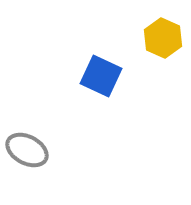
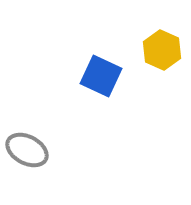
yellow hexagon: moved 1 px left, 12 px down
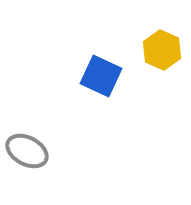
gray ellipse: moved 1 px down
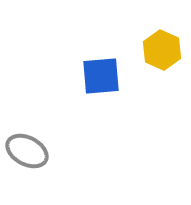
blue square: rotated 30 degrees counterclockwise
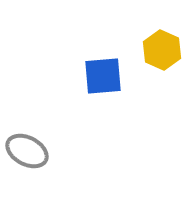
blue square: moved 2 px right
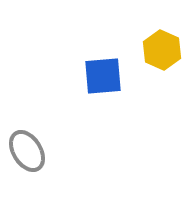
gray ellipse: rotated 30 degrees clockwise
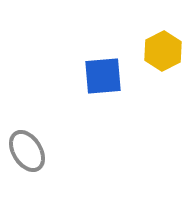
yellow hexagon: moved 1 px right, 1 px down; rotated 9 degrees clockwise
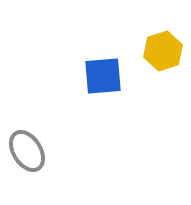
yellow hexagon: rotated 9 degrees clockwise
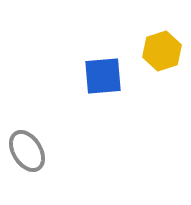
yellow hexagon: moved 1 px left
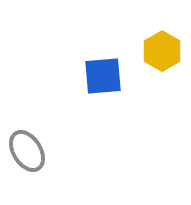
yellow hexagon: rotated 12 degrees counterclockwise
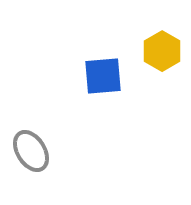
gray ellipse: moved 4 px right
